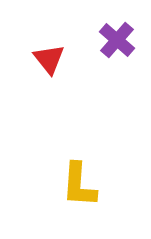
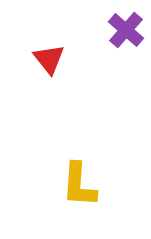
purple cross: moved 9 px right, 10 px up
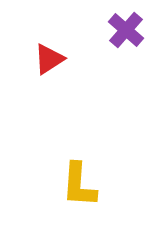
red triangle: rotated 36 degrees clockwise
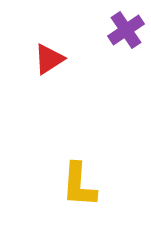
purple cross: rotated 15 degrees clockwise
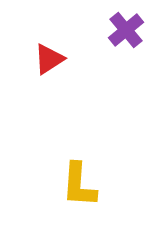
purple cross: rotated 6 degrees counterclockwise
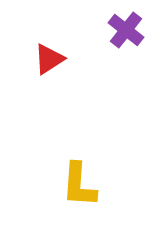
purple cross: rotated 12 degrees counterclockwise
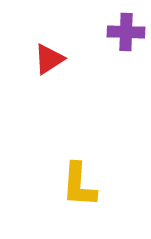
purple cross: moved 2 px down; rotated 36 degrees counterclockwise
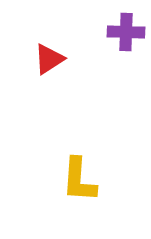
yellow L-shape: moved 5 px up
